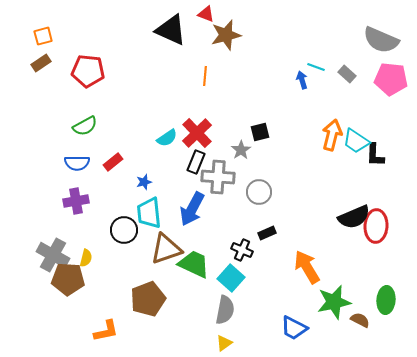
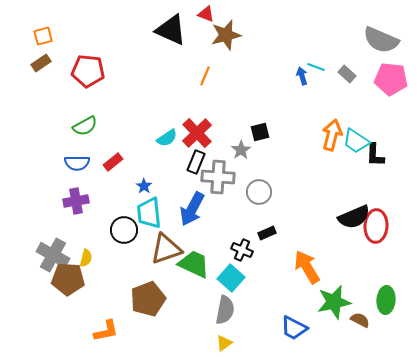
orange line at (205, 76): rotated 18 degrees clockwise
blue arrow at (302, 80): moved 4 px up
blue star at (144, 182): moved 4 px down; rotated 21 degrees counterclockwise
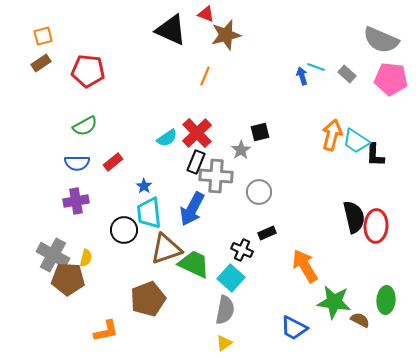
gray cross at (218, 177): moved 2 px left, 1 px up
black semicircle at (354, 217): rotated 80 degrees counterclockwise
orange arrow at (307, 267): moved 2 px left, 1 px up
green star at (334, 302): rotated 20 degrees clockwise
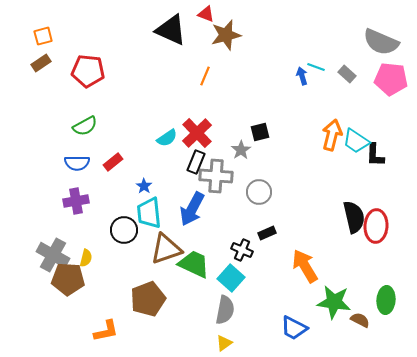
gray semicircle at (381, 40): moved 2 px down
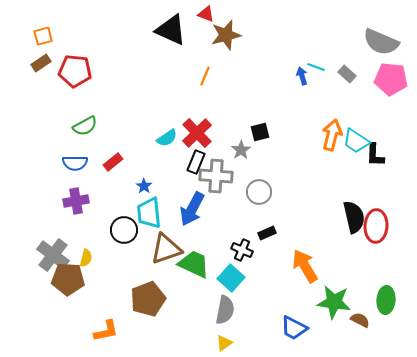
red pentagon at (88, 71): moved 13 px left
blue semicircle at (77, 163): moved 2 px left
gray cross at (53, 255): rotated 8 degrees clockwise
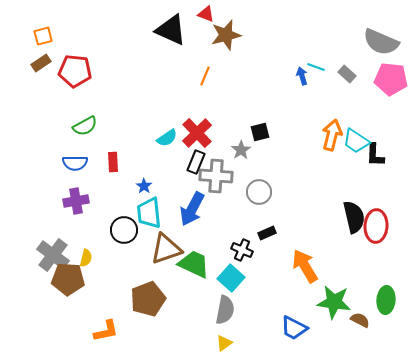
red rectangle at (113, 162): rotated 54 degrees counterclockwise
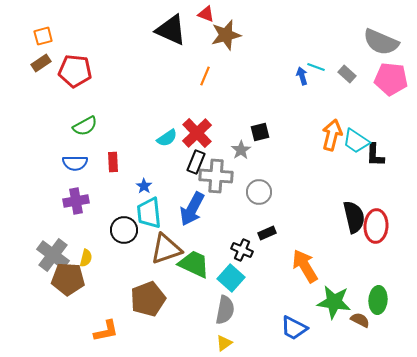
green ellipse at (386, 300): moved 8 px left
